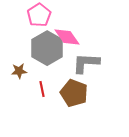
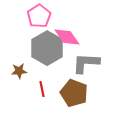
pink pentagon: moved 1 px down
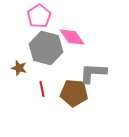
pink diamond: moved 5 px right
gray hexagon: moved 1 px left; rotated 16 degrees counterclockwise
gray L-shape: moved 7 px right, 10 px down
brown star: moved 3 px up; rotated 21 degrees clockwise
brown pentagon: rotated 16 degrees counterclockwise
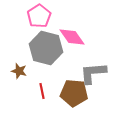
brown star: moved 3 px down
gray L-shape: rotated 8 degrees counterclockwise
red line: moved 2 px down
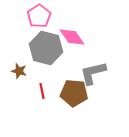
gray L-shape: rotated 8 degrees counterclockwise
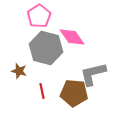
gray L-shape: moved 1 px down
